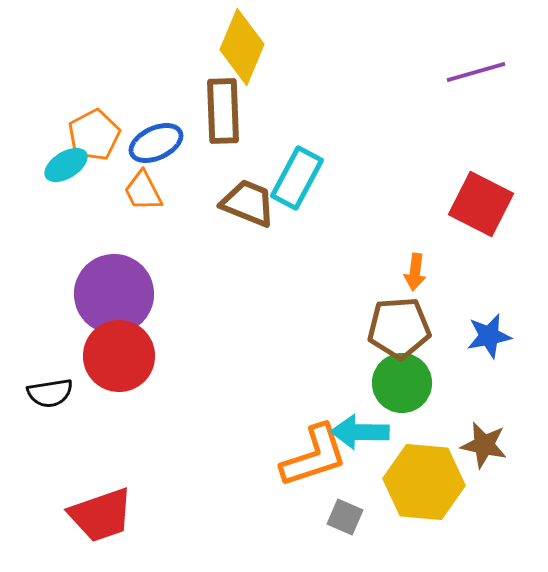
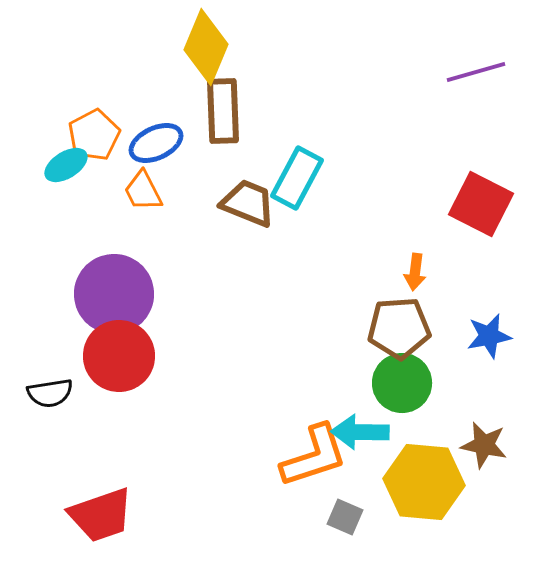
yellow diamond: moved 36 px left
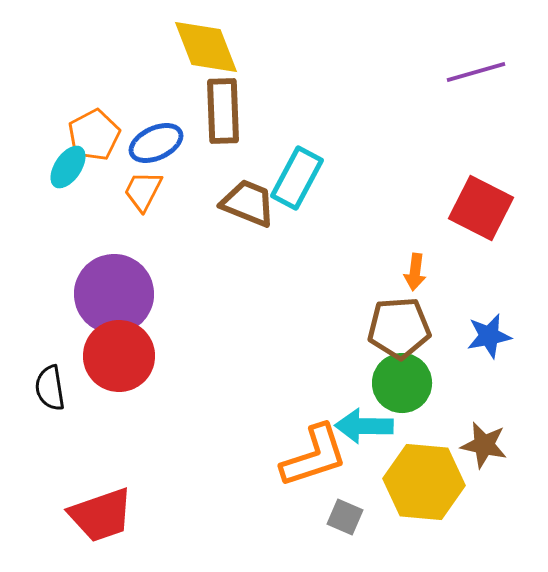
yellow diamond: rotated 44 degrees counterclockwise
cyan ellipse: moved 2 px right, 2 px down; rotated 24 degrees counterclockwise
orange trapezoid: rotated 54 degrees clockwise
red square: moved 4 px down
black semicircle: moved 5 px up; rotated 90 degrees clockwise
cyan arrow: moved 4 px right, 6 px up
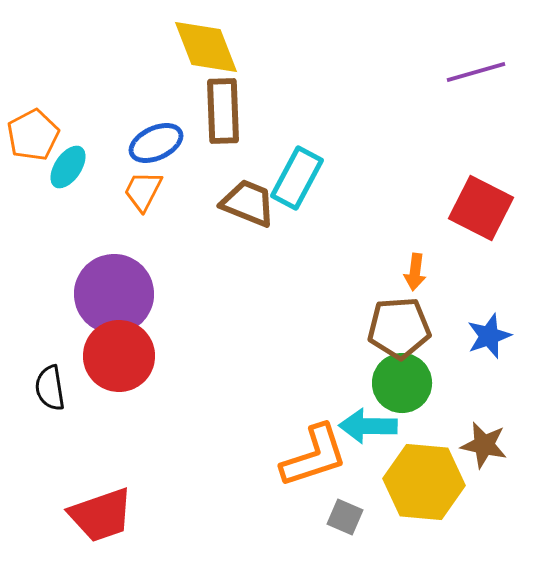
orange pentagon: moved 61 px left
blue star: rotated 9 degrees counterclockwise
cyan arrow: moved 4 px right
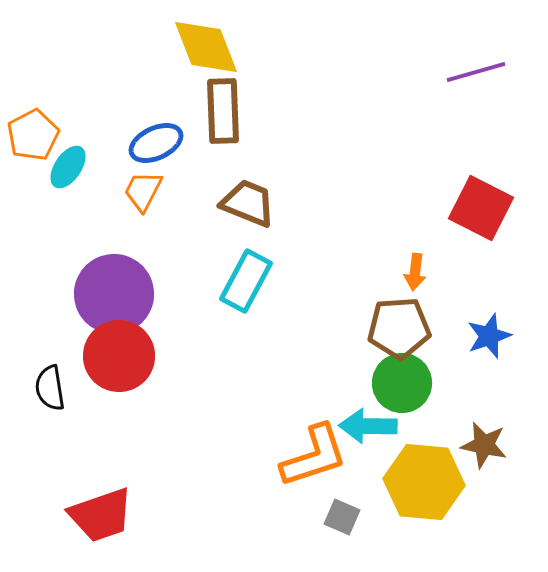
cyan rectangle: moved 51 px left, 103 px down
gray square: moved 3 px left
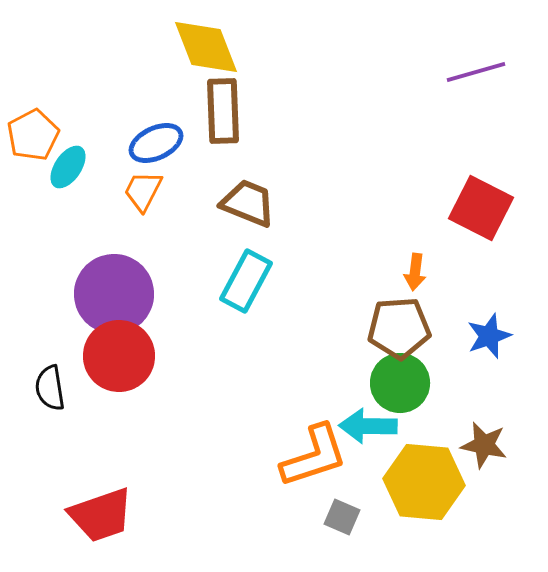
green circle: moved 2 px left
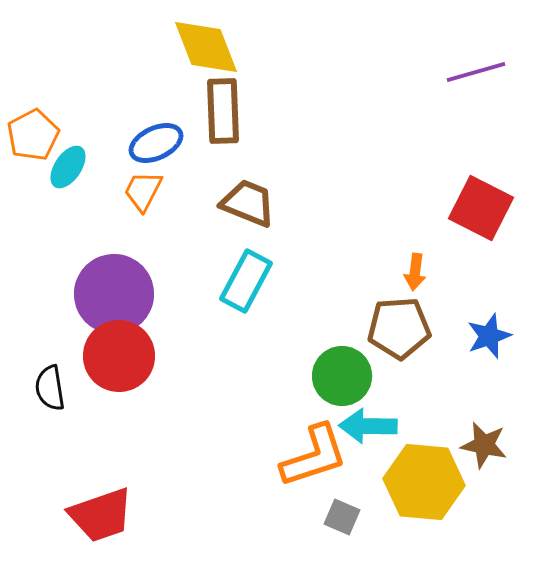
green circle: moved 58 px left, 7 px up
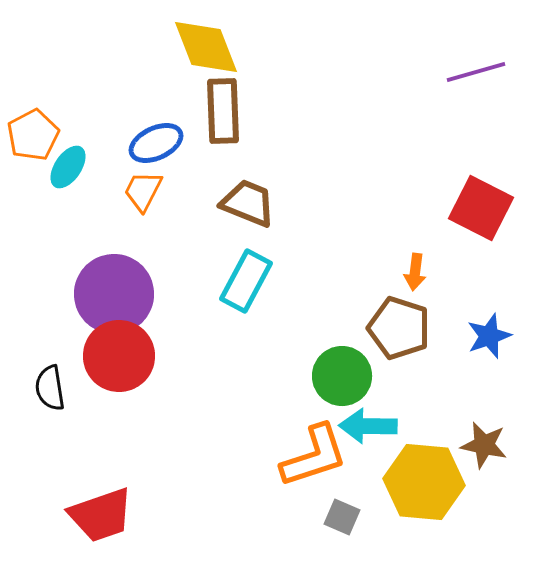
brown pentagon: rotated 22 degrees clockwise
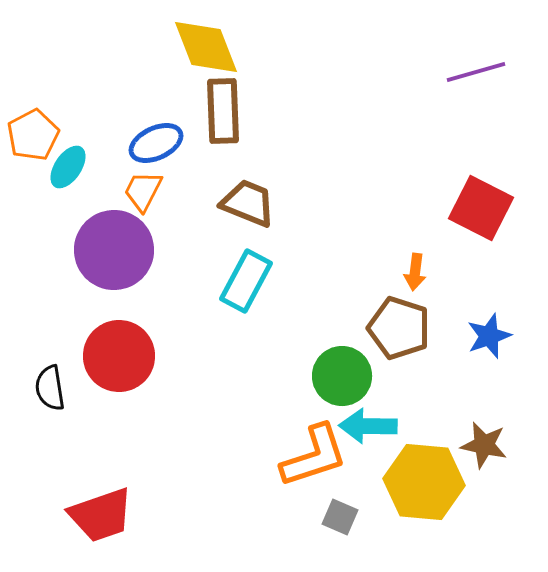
purple circle: moved 44 px up
gray square: moved 2 px left
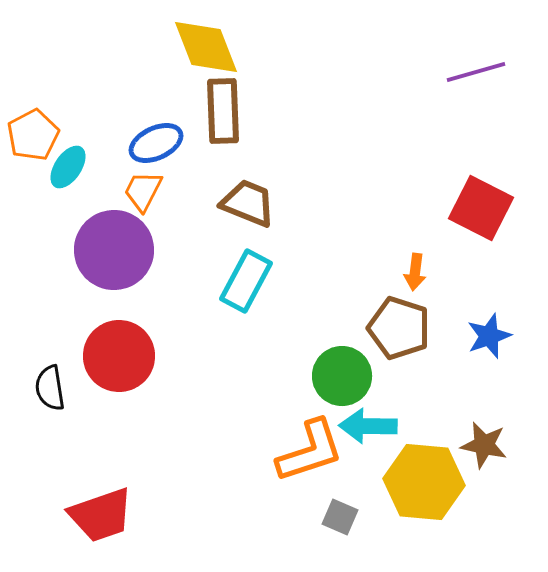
orange L-shape: moved 4 px left, 5 px up
